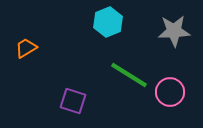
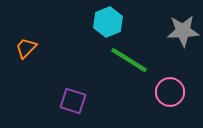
gray star: moved 9 px right
orange trapezoid: rotated 15 degrees counterclockwise
green line: moved 15 px up
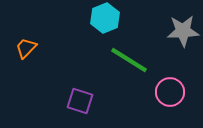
cyan hexagon: moved 3 px left, 4 px up
purple square: moved 7 px right
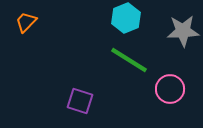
cyan hexagon: moved 21 px right
orange trapezoid: moved 26 px up
pink circle: moved 3 px up
